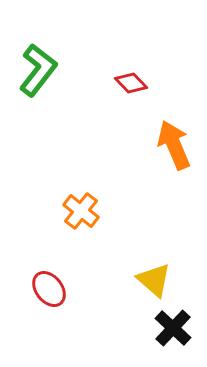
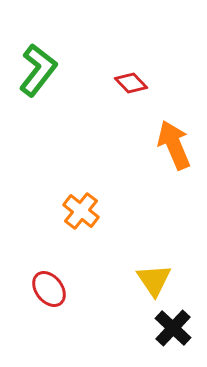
yellow triangle: rotated 15 degrees clockwise
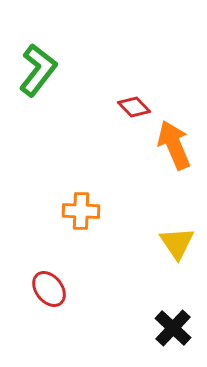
red diamond: moved 3 px right, 24 px down
orange cross: rotated 36 degrees counterclockwise
yellow triangle: moved 23 px right, 37 px up
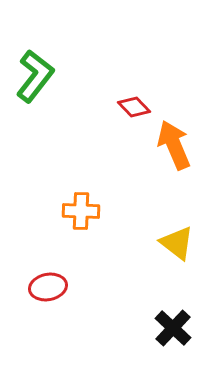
green L-shape: moved 3 px left, 6 px down
yellow triangle: rotated 18 degrees counterclockwise
red ellipse: moved 1 px left, 2 px up; rotated 63 degrees counterclockwise
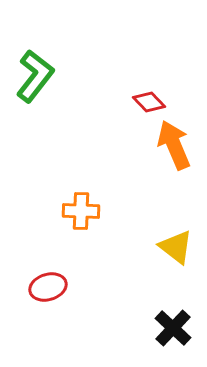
red diamond: moved 15 px right, 5 px up
yellow triangle: moved 1 px left, 4 px down
red ellipse: rotated 6 degrees counterclockwise
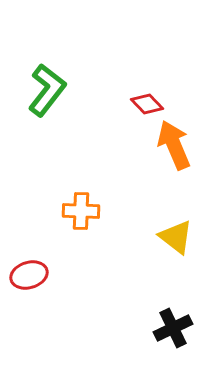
green L-shape: moved 12 px right, 14 px down
red diamond: moved 2 px left, 2 px down
yellow triangle: moved 10 px up
red ellipse: moved 19 px left, 12 px up
black cross: rotated 21 degrees clockwise
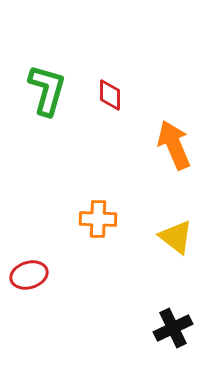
green L-shape: rotated 22 degrees counterclockwise
red diamond: moved 37 px left, 9 px up; rotated 44 degrees clockwise
orange cross: moved 17 px right, 8 px down
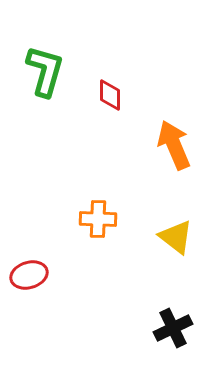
green L-shape: moved 2 px left, 19 px up
